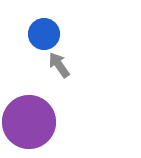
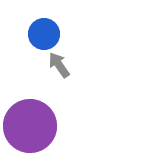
purple circle: moved 1 px right, 4 px down
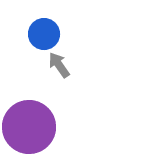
purple circle: moved 1 px left, 1 px down
